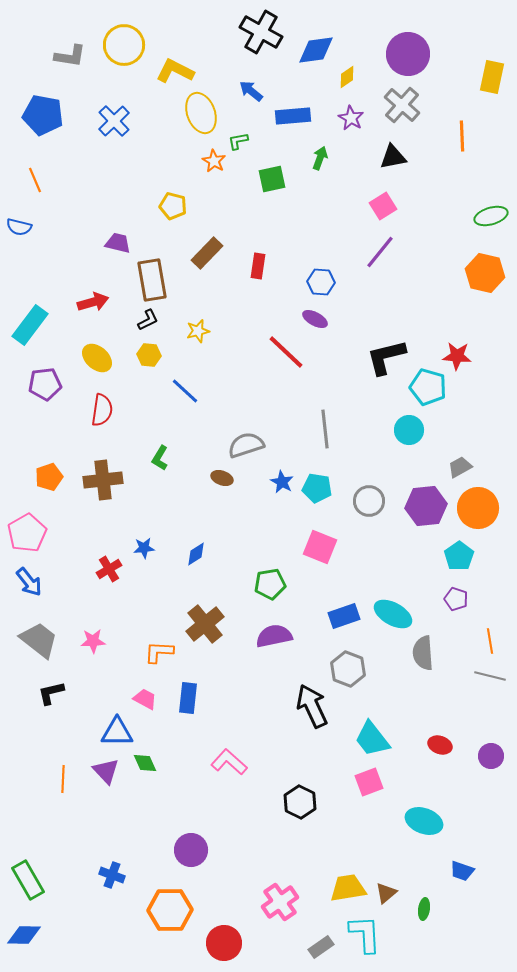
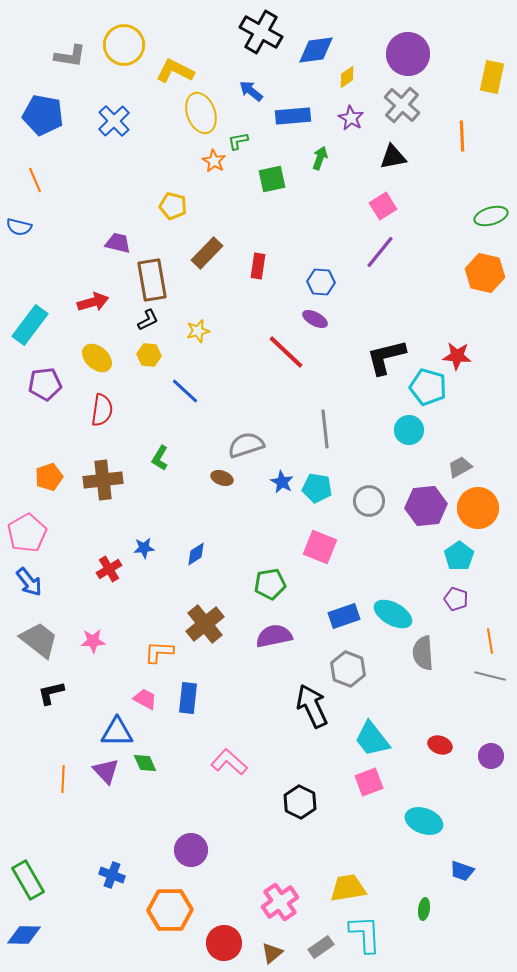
brown triangle at (386, 893): moved 114 px left, 60 px down
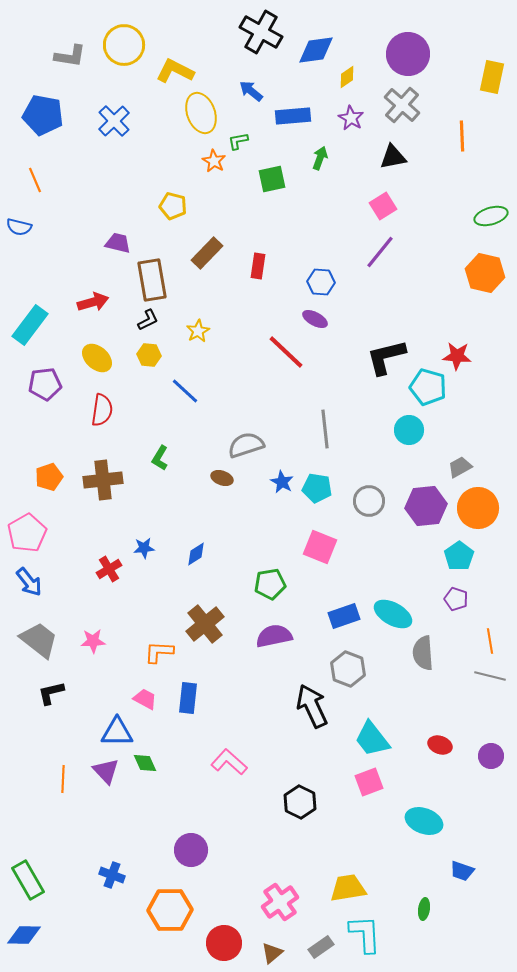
yellow star at (198, 331): rotated 15 degrees counterclockwise
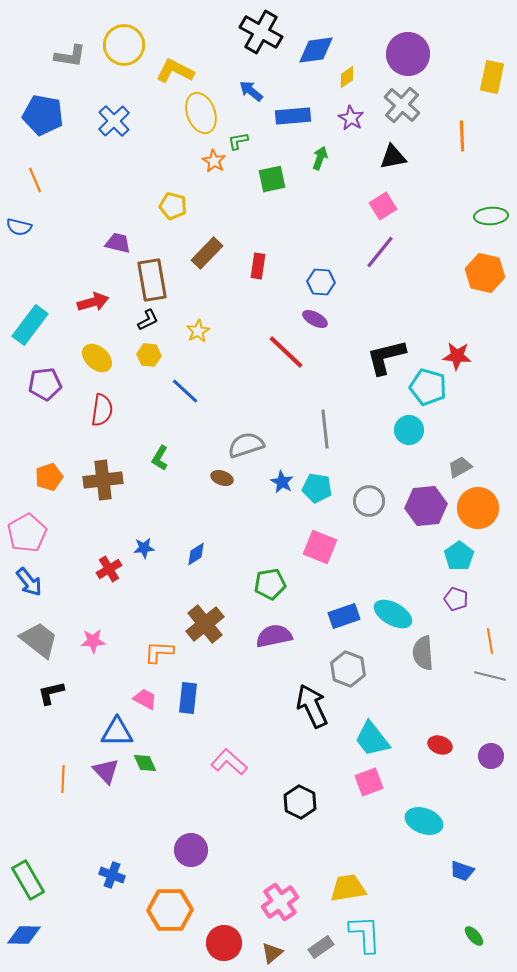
green ellipse at (491, 216): rotated 12 degrees clockwise
green ellipse at (424, 909): moved 50 px right, 27 px down; rotated 50 degrees counterclockwise
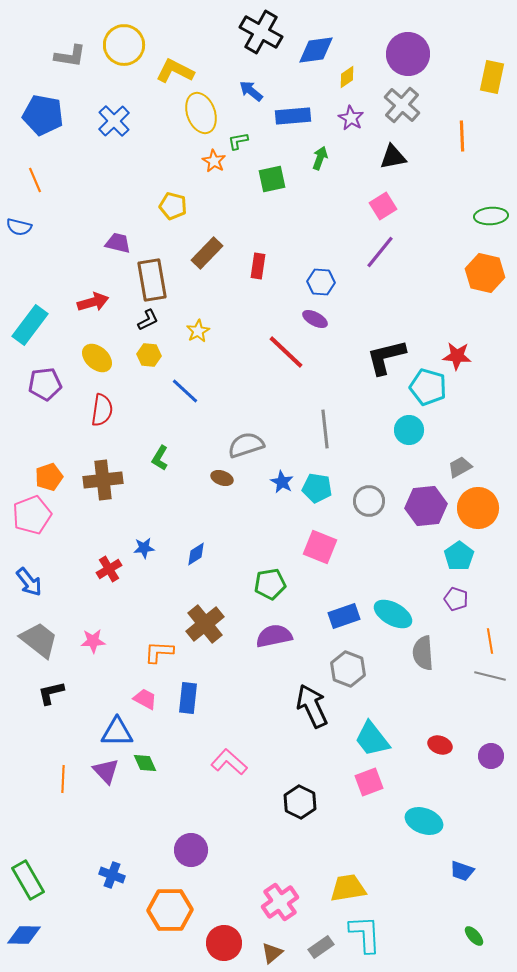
pink pentagon at (27, 533): moved 5 px right, 18 px up; rotated 9 degrees clockwise
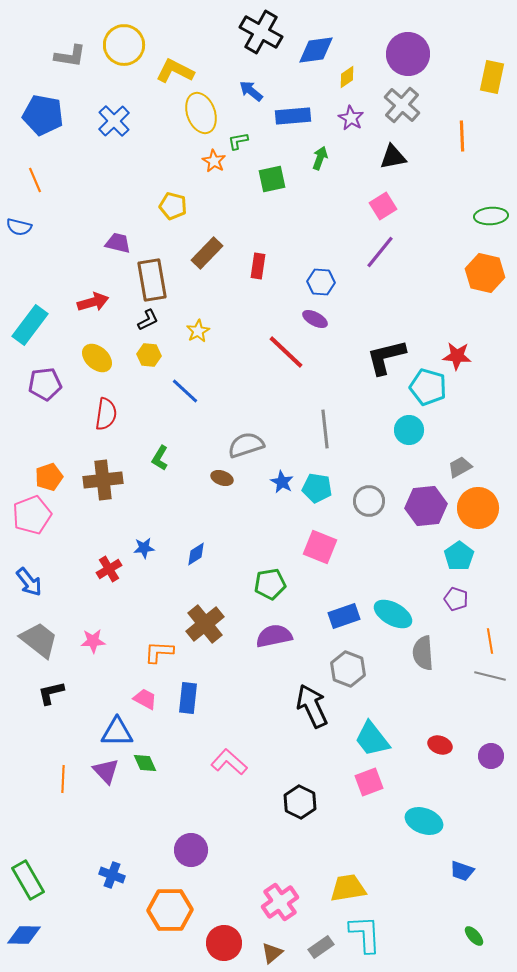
red semicircle at (102, 410): moved 4 px right, 4 px down
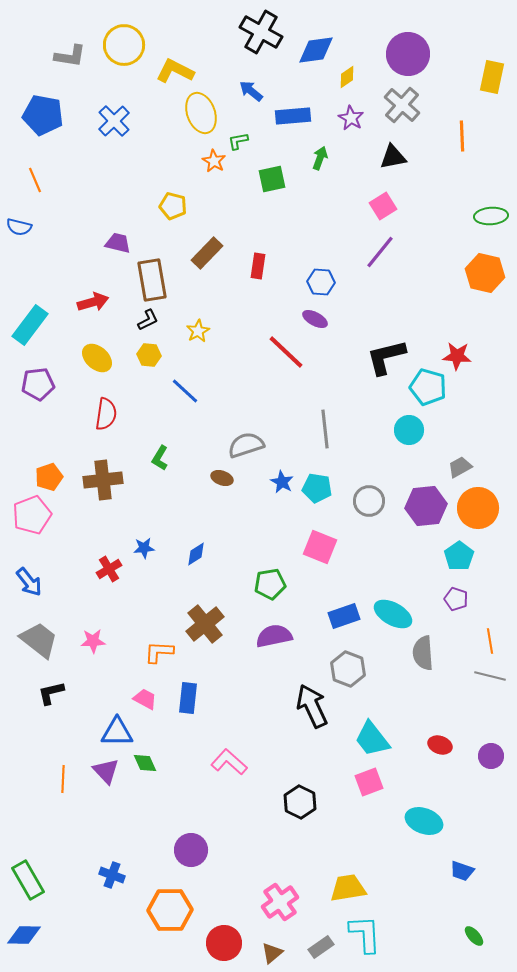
purple pentagon at (45, 384): moved 7 px left
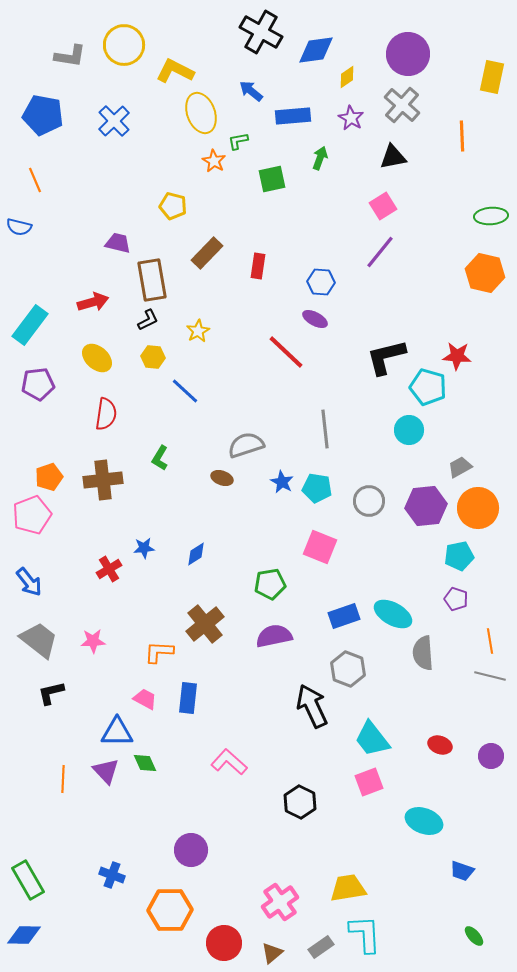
yellow hexagon at (149, 355): moved 4 px right, 2 px down
cyan pentagon at (459, 556): rotated 24 degrees clockwise
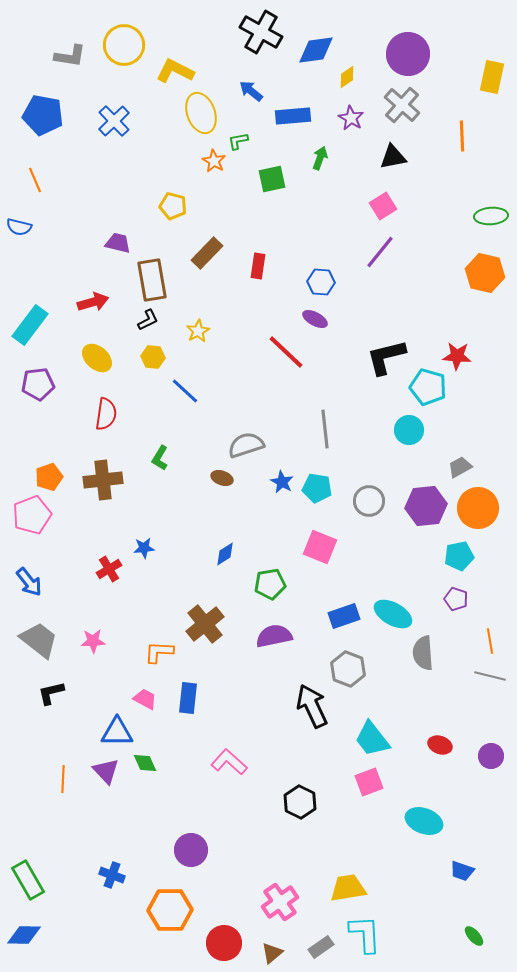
blue diamond at (196, 554): moved 29 px right
